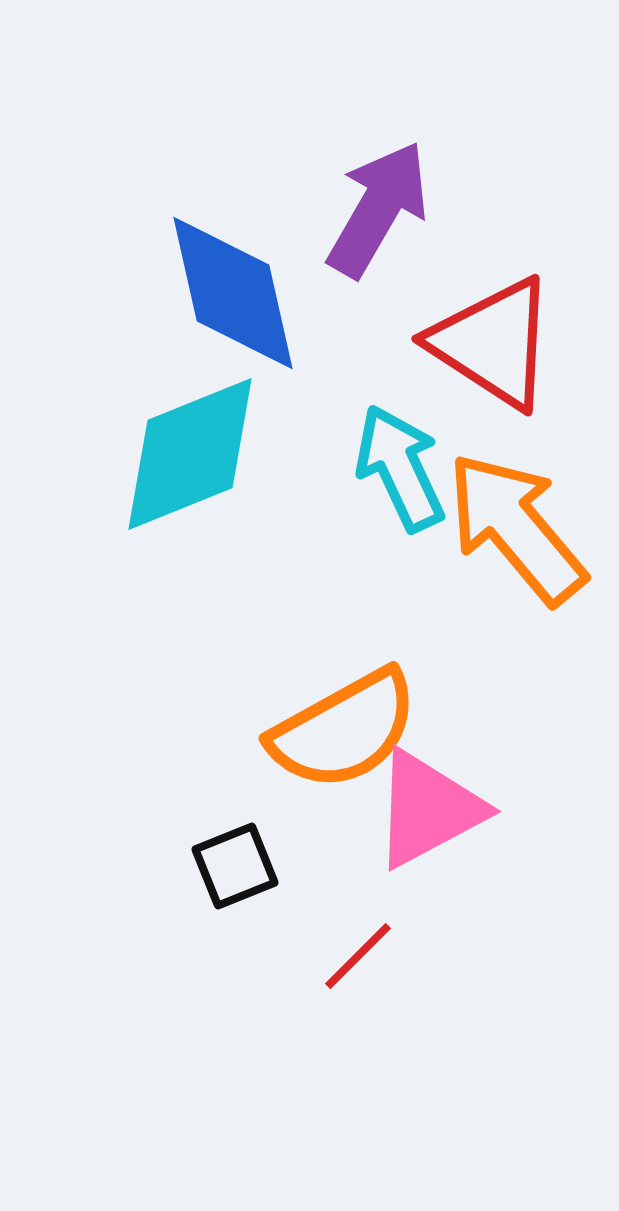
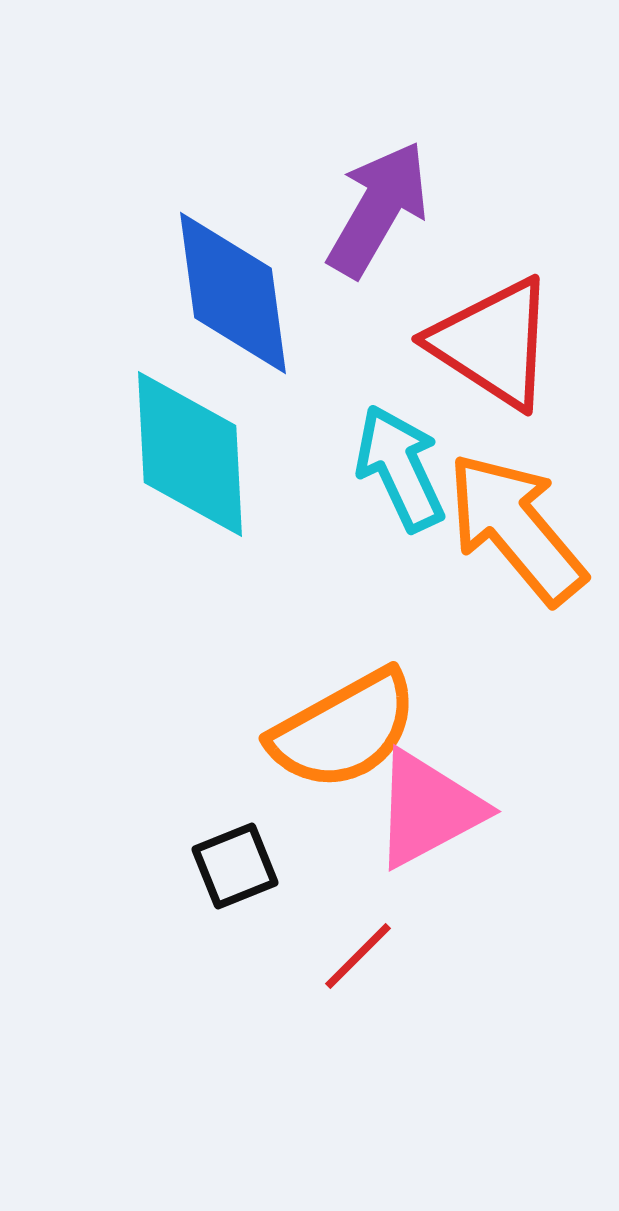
blue diamond: rotated 5 degrees clockwise
cyan diamond: rotated 71 degrees counterclockwise
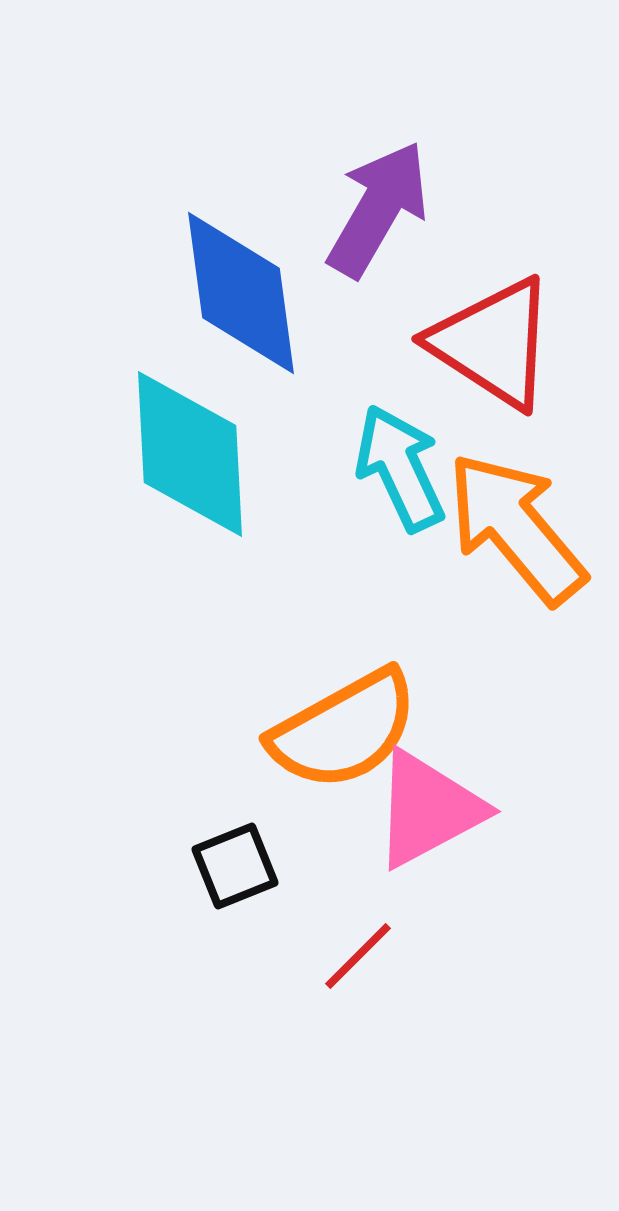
blue diamond: moved 8 px right
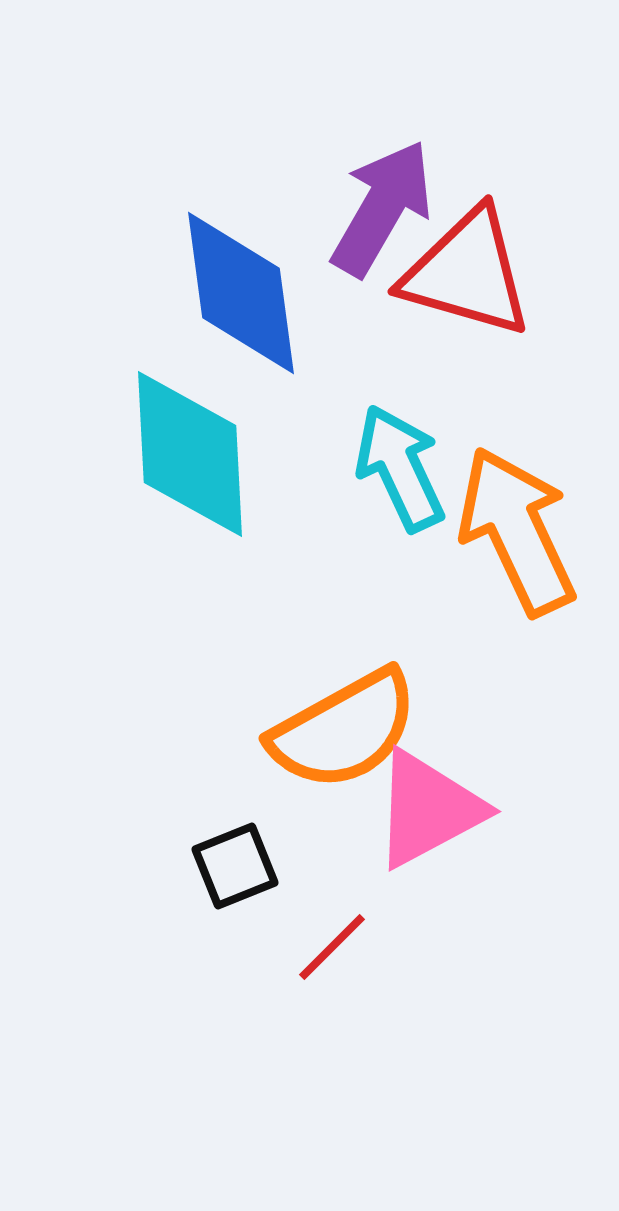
purple arrow: moved 4 px right, 1 px up
red triangle: moved 26 px left, 70 px up; rotated 17 degrees counterclockwise
orange arrow: moved 1 px right, 3 px down; rotated 15 degrees clockwise
red line: moved 26 px left, 9 px up
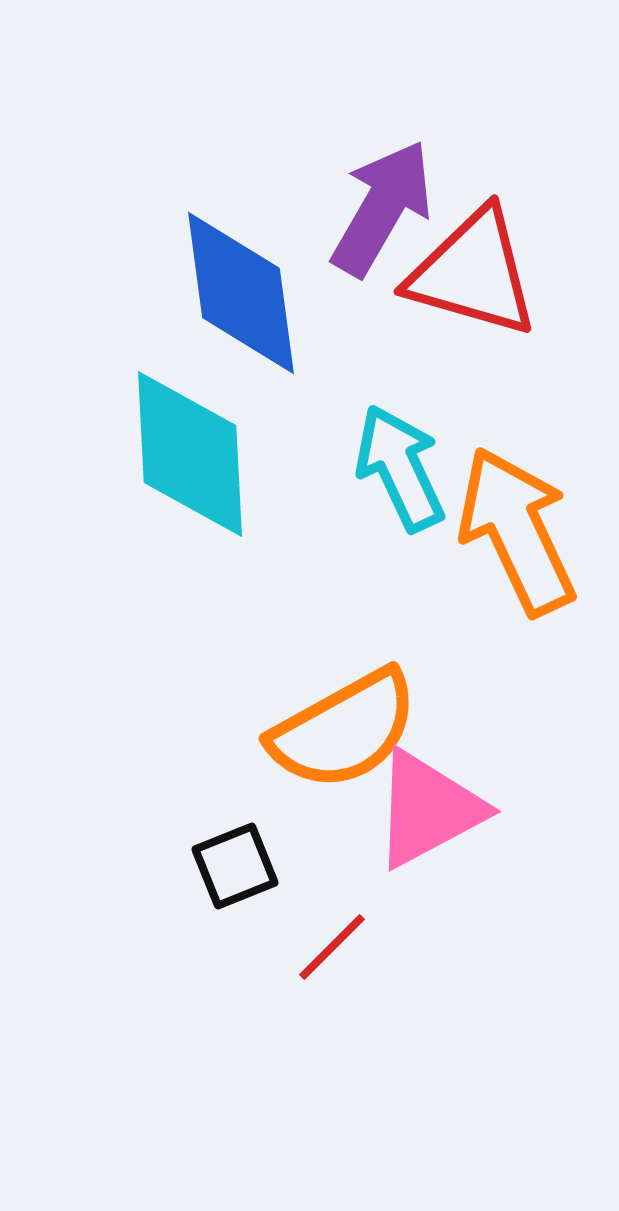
red triangle: moved 6 px right
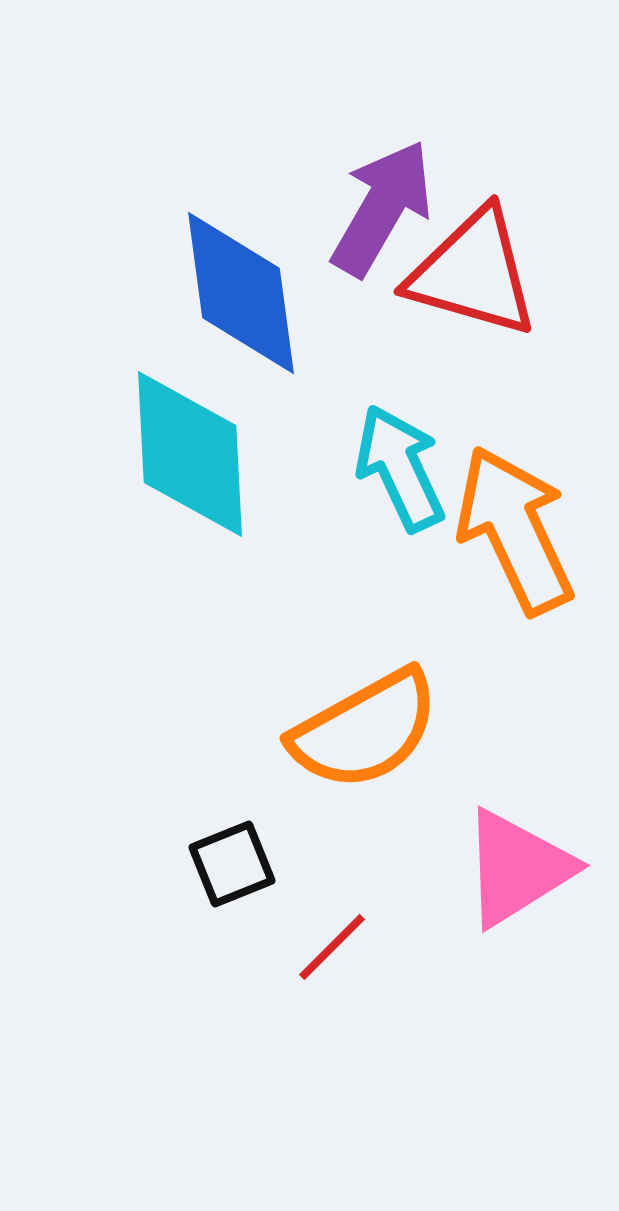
orange arrow: moved 2 px left, 1 px up
orange semicircle: moved 21 px right
pink triangle: moved 89 px right, 59 px down; rotated 4 degrees counterclockwise
black square: moved 3 px left, 2 px up
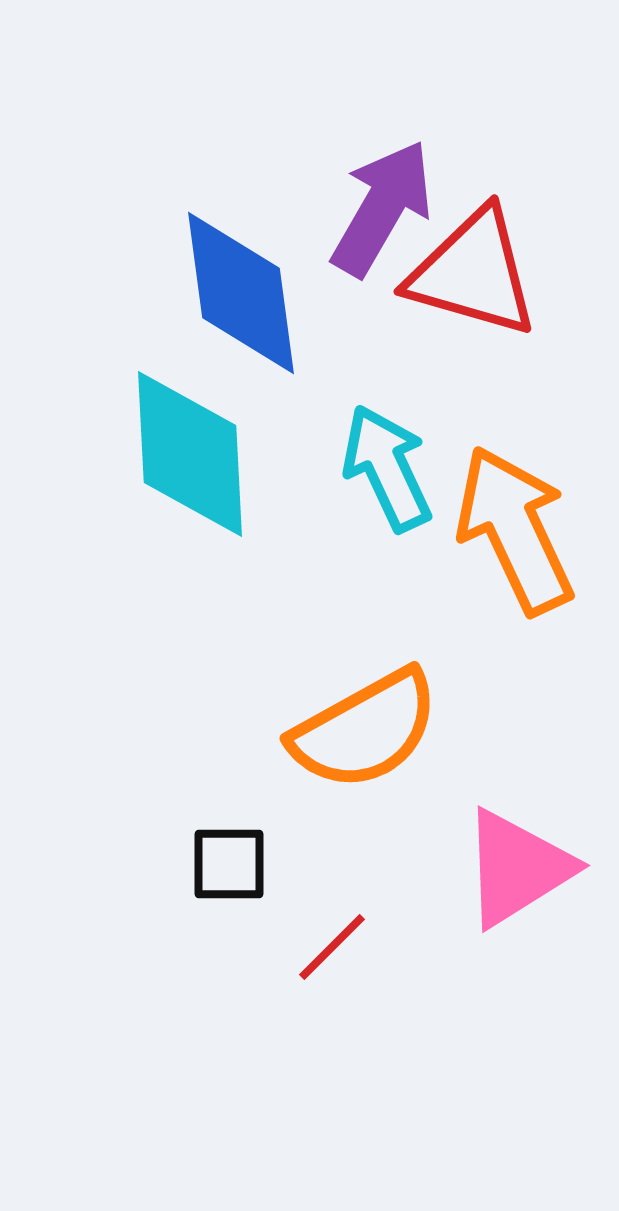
cyan arrow: moved 13 px left
black square: moved 3 px left; rotated 22 degrees clockwise
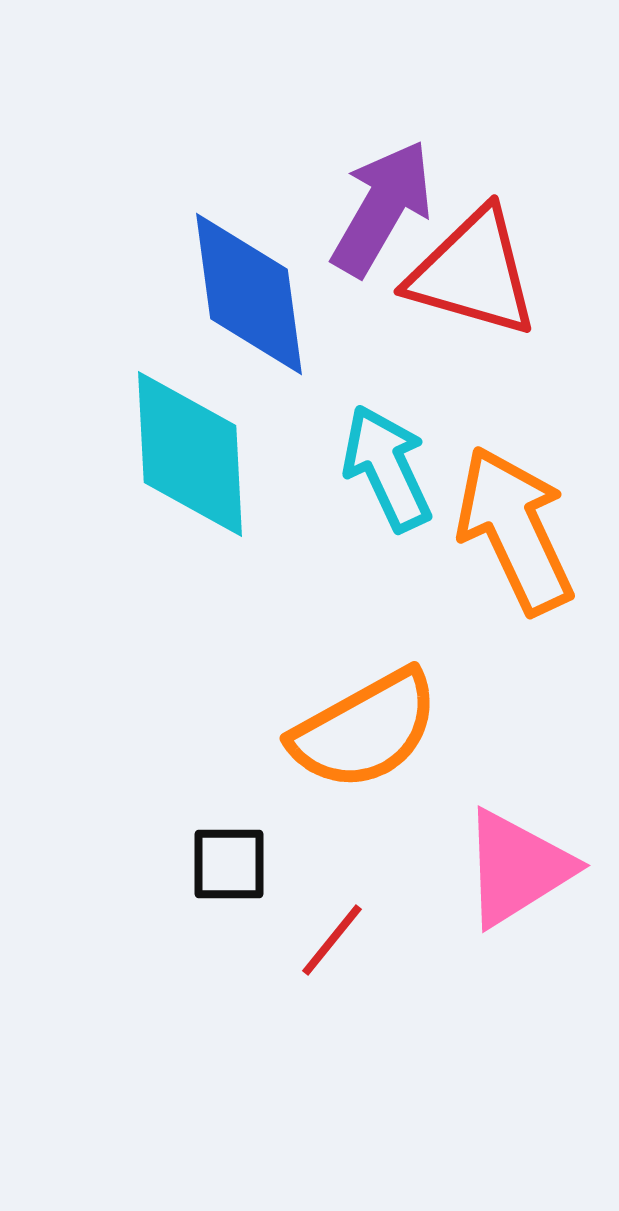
blue diamond: moved 8 px right, 1 px down
red line: moved 7 px up; rotated 6 degrees counterclockwise
